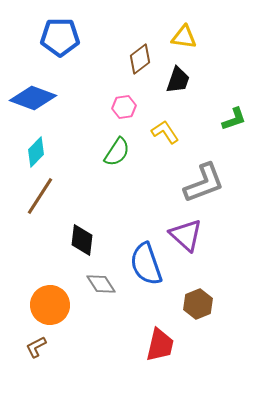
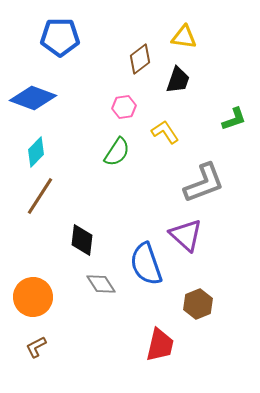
orange circle: moved 17 px left, 8 px up
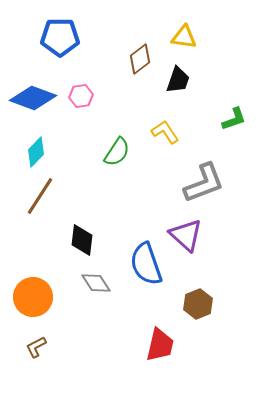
pink hexagon: moved 43 px left, 11 px up
gray diamond: moved 5 px left, 1 px up
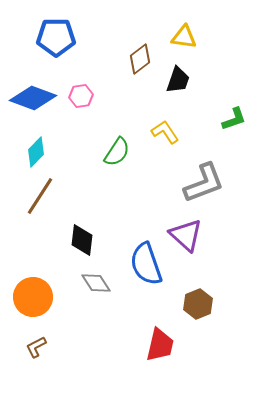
blue pentagon: moved 4 px left
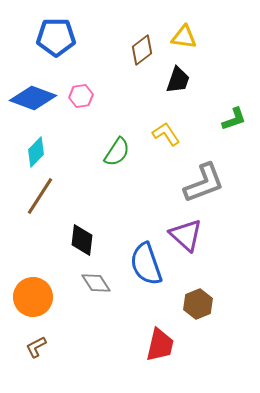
brown diamond: moved 2 px right, 9 px up
yellow L-shape: moved 1 px right, 2 px down
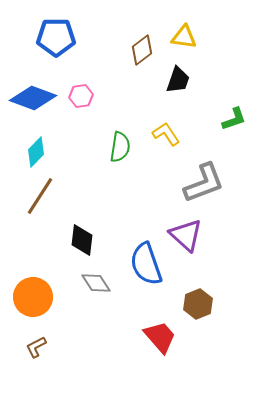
green semicircle: moved 3 px right, 5 px up; rotated 24 degrees counterclockwise
red trapezoid: moved 8 px up; rotated 54 degrees counterclockwise
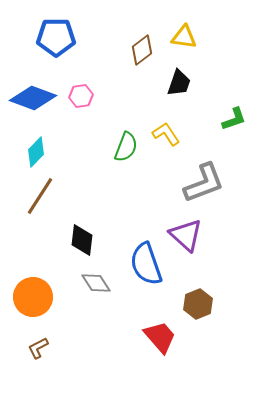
black trapezoid: moved 1 px right, 3 px down
green semicircle: moved 6 px right; rotated 12 degrees clockwise
brown L-shape: moved 2 px right, 1 px down
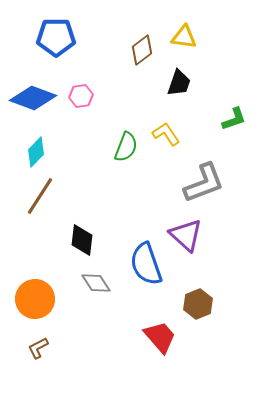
orange circle: moved 2 px right, 2 px down
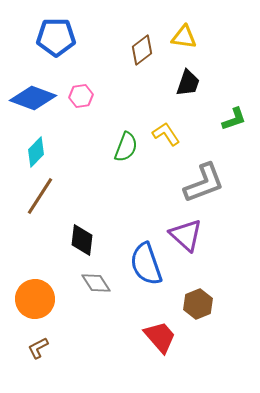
black trapezoid: moved 9 px right
